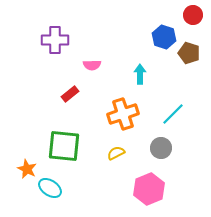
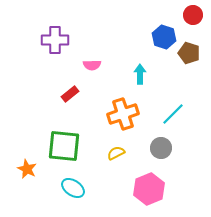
cyan ellipse: moved 23 px right
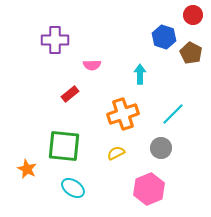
brown pentagon: moved 2 px right; rotated 10 degrees clockwise
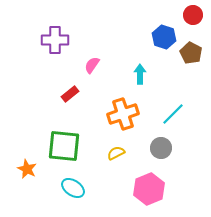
pink semicircle: rotated 126 degrees clockwise
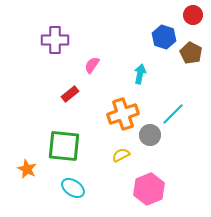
cyan arrow: rotated 12 degrees clockwise
gray circle: moved 11 px left, 13 px up
yellow semicircle: moved 5 px right, 2 px down
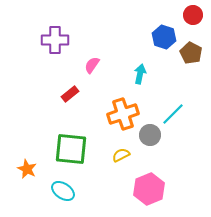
green square: moved 7 px right, 3 px down
cyan ellipse: moved 10 px left, 3 px down
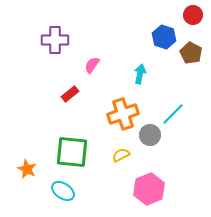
green square: moved 1 px right, 3 px down
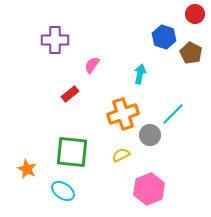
red circle: moved 2 px right, 1 px up
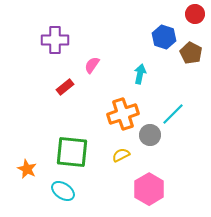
red rectangle: moved 5 px left, 7 px up
pink hexagon: rotated 8 degrees counterclockwise
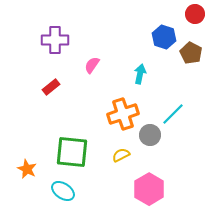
red rectangle: moved 14 px left
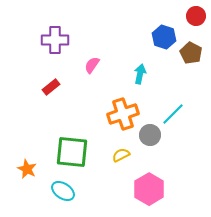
red circle: moved 1 px right, 2 px down
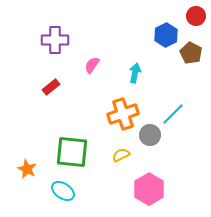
blue hexagon: moved 2 px right, 2 px up; rotated 15 degrees clockwise
cyan arrow: moved 5 px left, 1 px up
